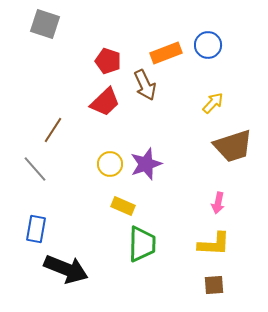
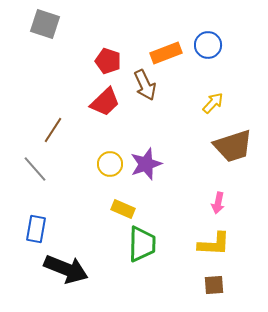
yellow rectangle: moved 3 px down
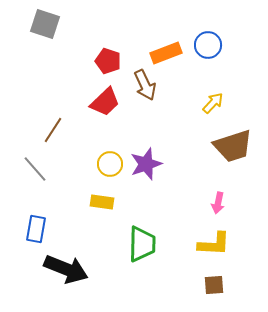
yellow rectangle: moved 21 px left, 7 px up; rotated 15 degrees counterclockwise
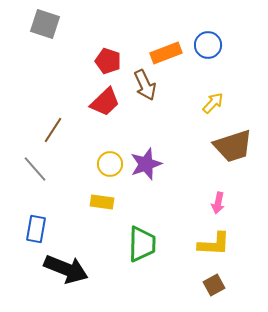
brown square: rotated 25 degrees counterclockwise
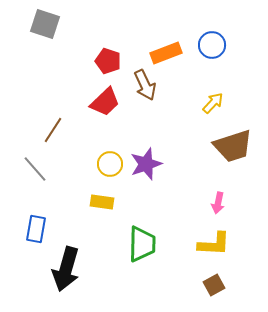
blue circle: moved 4 px right
black arrow: rotated 84 degrees clockwise
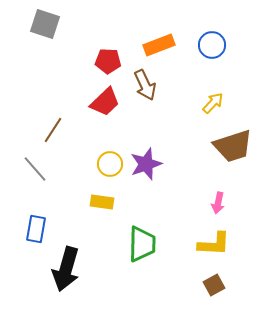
orange rectangle: moved 7 px left, 8 px up
red pentagon: rotated 15 degrees counterclockwise
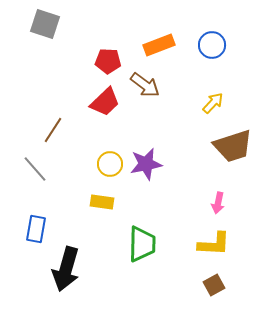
brown arrow: rotated 28 degrees counterclockwise
purple star: rotated 8 degrees clockwise
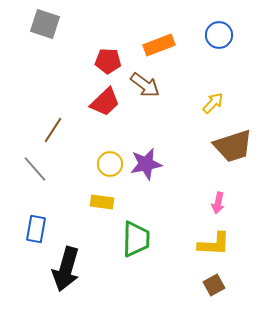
blue circle: moved 7 px right, 10 px up
green trapezoid: moved 6 px left, 5 px up
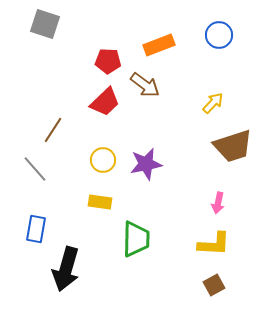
yellow circle: moved 7 px left, 4 px up
yellow rectangle: moved 2 px left
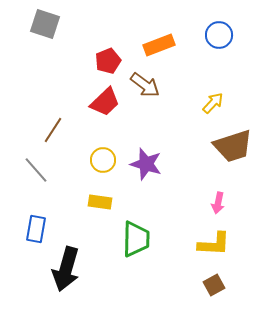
red pentagon: rotated 25 degrees counterclockwise
purple star: rotated 28 degrees clockwise
gray line: moved 1 px right, 1 px down
